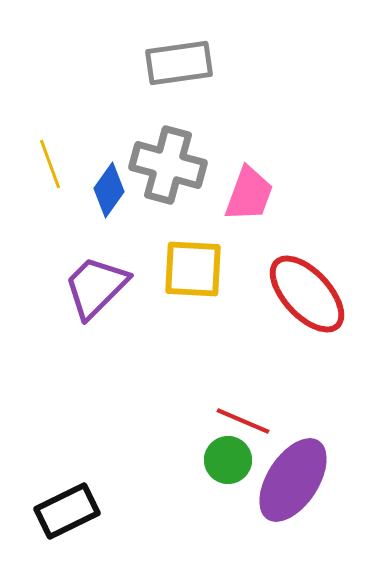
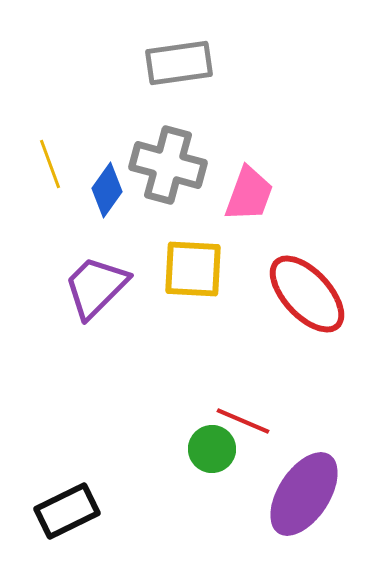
blue diamond: moved 2 px left
green circle: moved 16 px left, 11 px up
purple ellipse: moved 11 px right, 14 px down
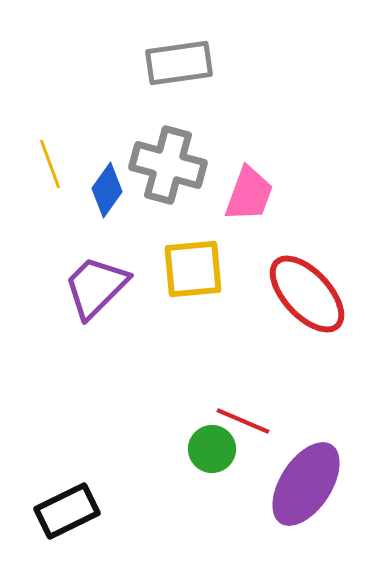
yellow square: rotated 8 degrees counterclockwise
purple ellipse: moved 2 px right, 10 px up
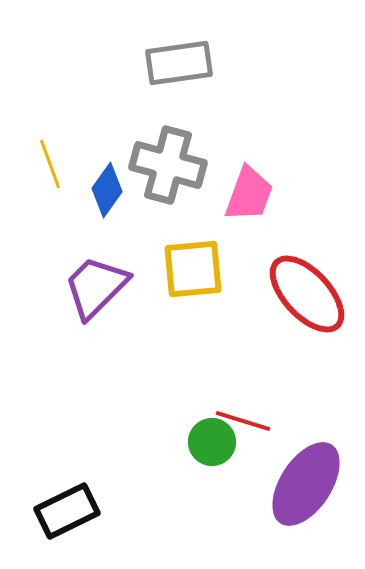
red line: rotated 6 degrees counterclockwise
green circle: moved 7 px up
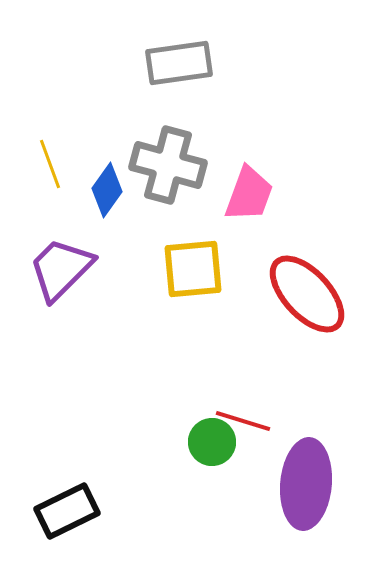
purple trapezoid: moved 35 px left, 18 px up
purple ellipse: rotated 28 degrees counterclockwise
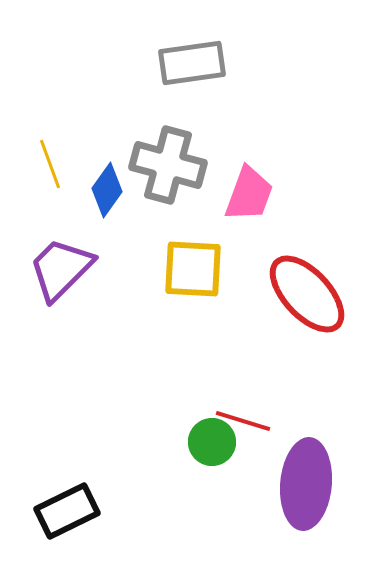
gray rectangle: moved 13 px right
yellow square: rotated 8 degrees clockwise
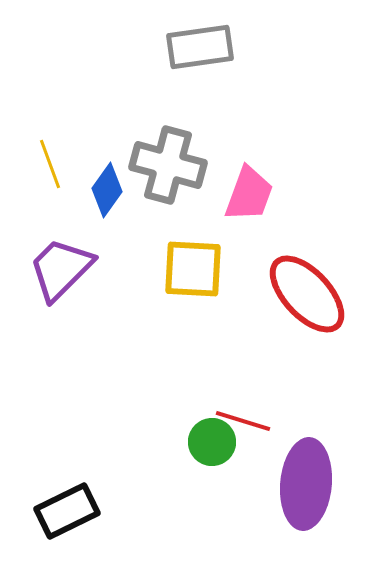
gray rectangle: moved 8 px right, 16 px up
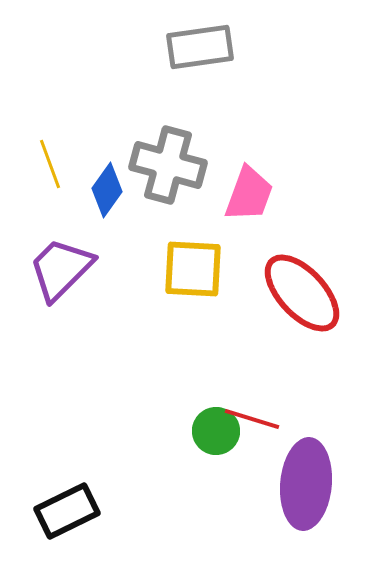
red ellipse: moved 5 px left, 1 px up
red line: moved 9 px right, 2 px up
green circle: moved 4 px right, 11 px up
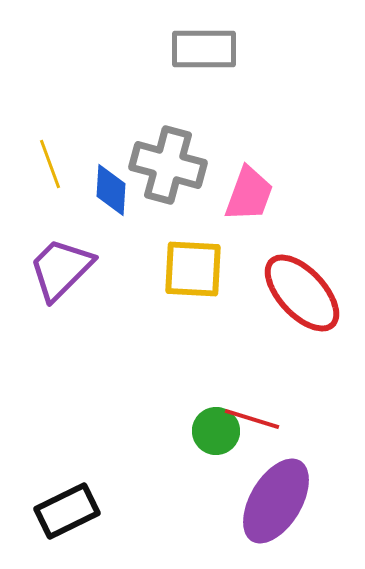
gray rectangle: moved 4 px right, 2 px down; rotated 8 degrees clockwise
blue diamond: moved 4 px right; rotated 32 degrees counterclockwise
purple ellipse: moved 30 px left, 17 px down; rotated 26 degrees clockwise
